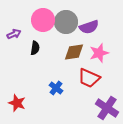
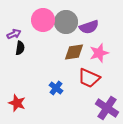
black semicircle: moved 15 px left
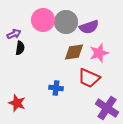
blue cross: rotated 32 degrees counterclockwise
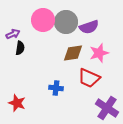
purple arrow: moved 1 px left
brown diamond: moved 1 px left, 1 px down
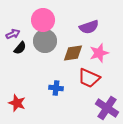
gray circle: moved 21 px left, 19 px down
black semicircle: rotated 32 degrees clockwise
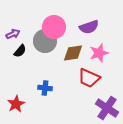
pink circle: moved 11 px right, 7 px down
black semicircle: moved 3 px down
blue cross: moved 11 px left
red star: moved 1 px left, 1 px down; rotated 24 degrees clockwise
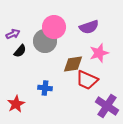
brown diamond: moved 11 px down
red trapezoid: moved 2 px left, 2 px down
purple cross: moved 2 px up
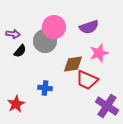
purple arrow: rotated 32 degrees clockwise
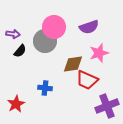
purple cross: rotated 35 degrees clockwise
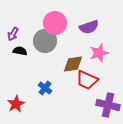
pink circle: moved 1 px right, 4 px up
purple arrow: rotated 112 degrees clockwise
black semicircle: rotated 120 degrees counterclockwise
blue cross: rotated 32 degrees clockwise
purple cross: moved 1 px right, 1 px up; rotated 35 degrees clockwise
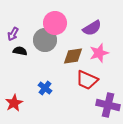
purple semicircle: moved 3 px right, 1 px down; rotated 12 degrees counterclockwise
gray circle: moved 1 px up
brown diamond: moved 8 px up
red star: moved 2 px left, 1 px up
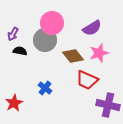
pink circle: moved 3 px left
brown diamond: rotated 60 degrees clockwise
